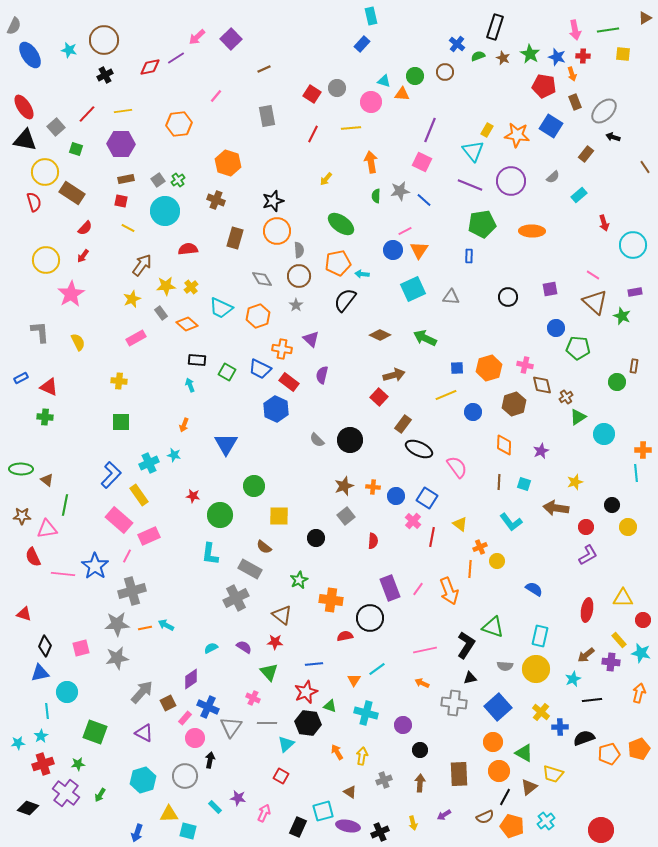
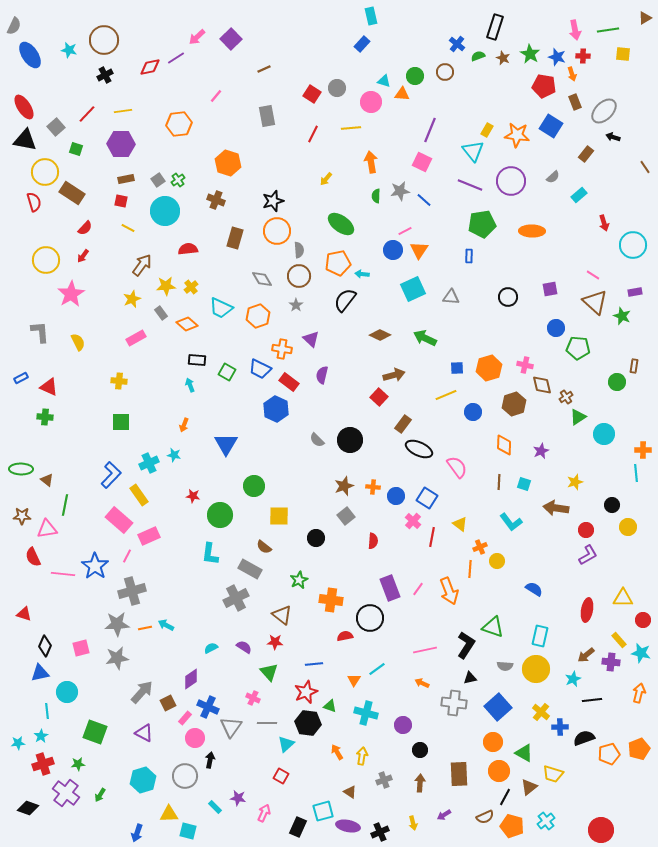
red circle at (586, 527): moved 3 px down
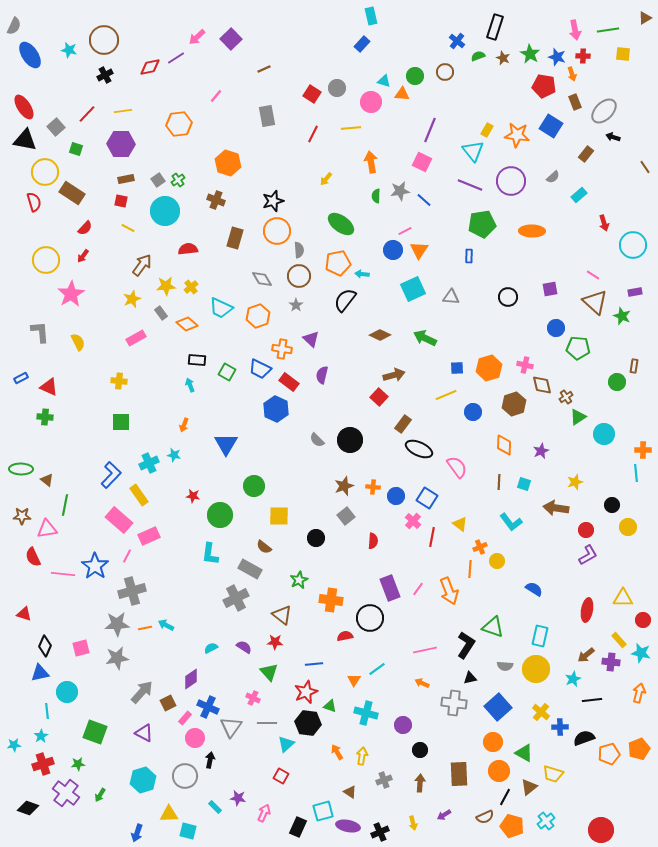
blue cross at (457, 44): moved 3 px up
cyan star at (18, 743): moved 4 px left, 2 px down
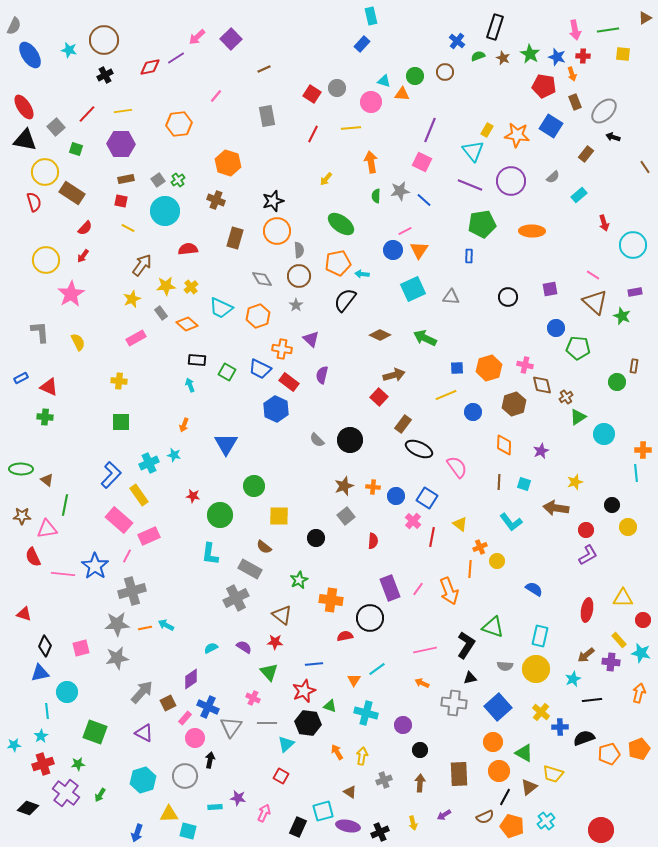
red star at (306, 692): moved 2 px left, 1 px up
cyan rectangle at (215, 807): rotated 48 degrees counterclockwise
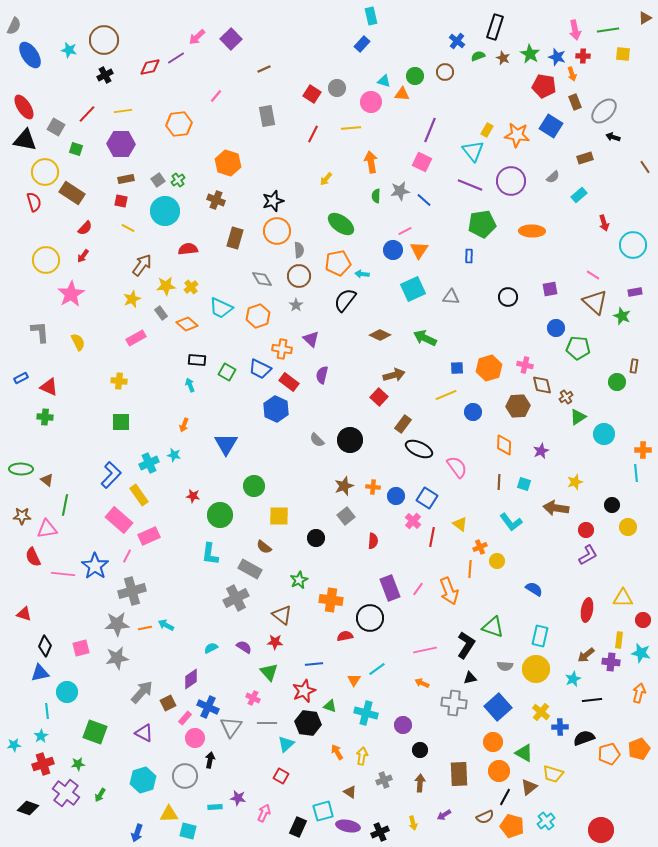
gray square at (56, 127): rotated 18 degrees counterclockwise
brown rectangle at (586, 154): moved 1 px left, 4 px down; rotated 35 degrees clockwise
brown hexagon at (514, 404): moved 4 px right, 2 px down; rotated 15 degrees clockwise
yellow rectangle at (619, 640): rotated 49 degrees clockwise
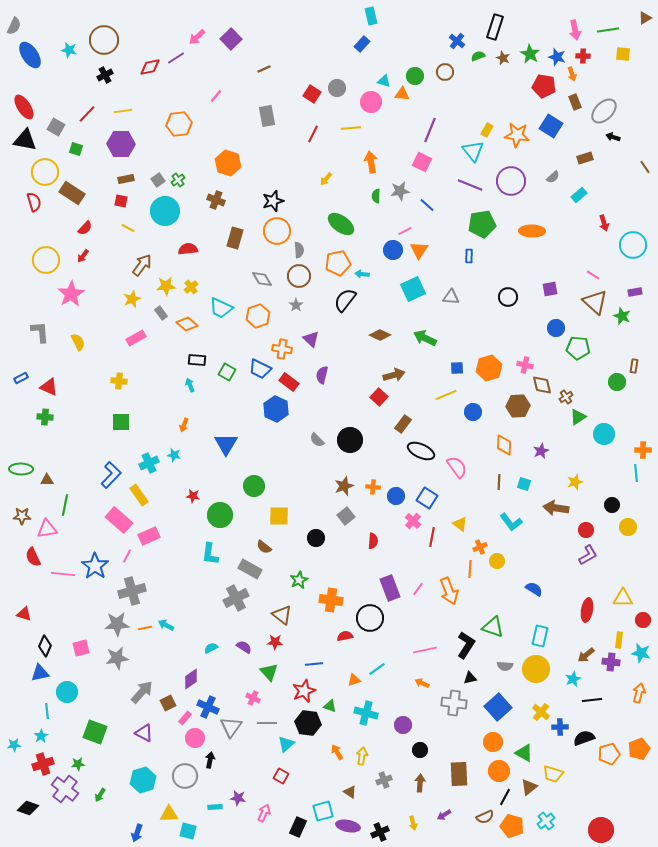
blue line at (424, 200): moved 3 px right, 5 px down
black ellipse at (419, 449): moved 2 px right, 2 px down
brown triangle at (47, 480): rotated 40 degrees counterclockwise
orange triangle at (354, 680): rotated 40 degrees clockwise
purple cross at (66, 793): moved 1 px left, 4 px up
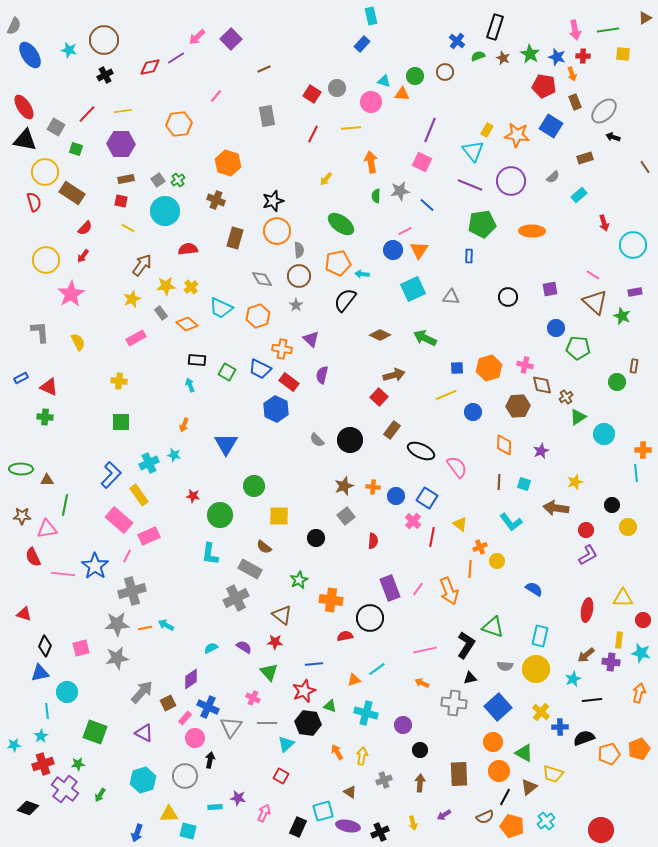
brown rectangle at (403, 424): moved 11 px left, 6 px down
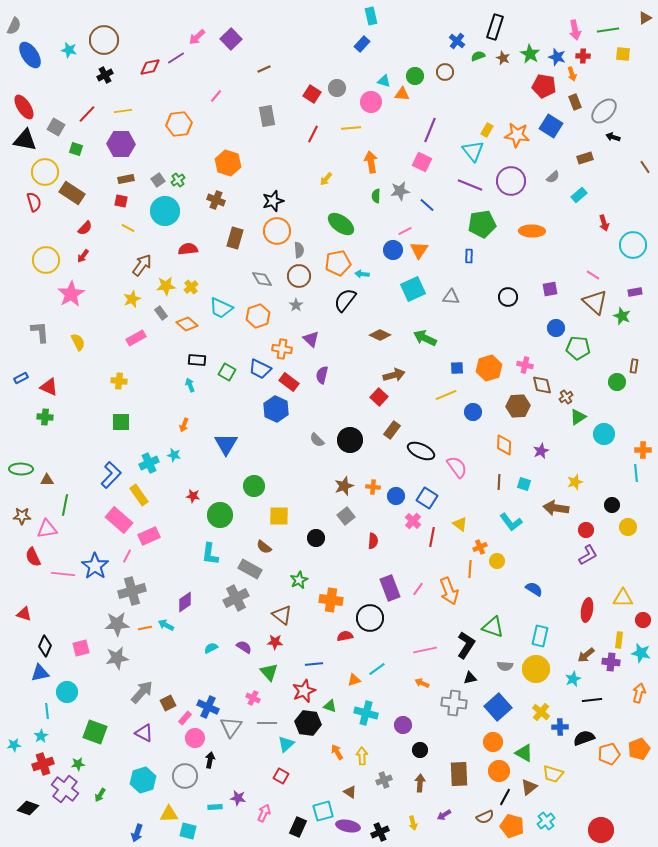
purple diamond at (191, 679): moved 6 px left, 77 px up
yellow arrow at (362, 756): rotated 12 degrees counterclockwise
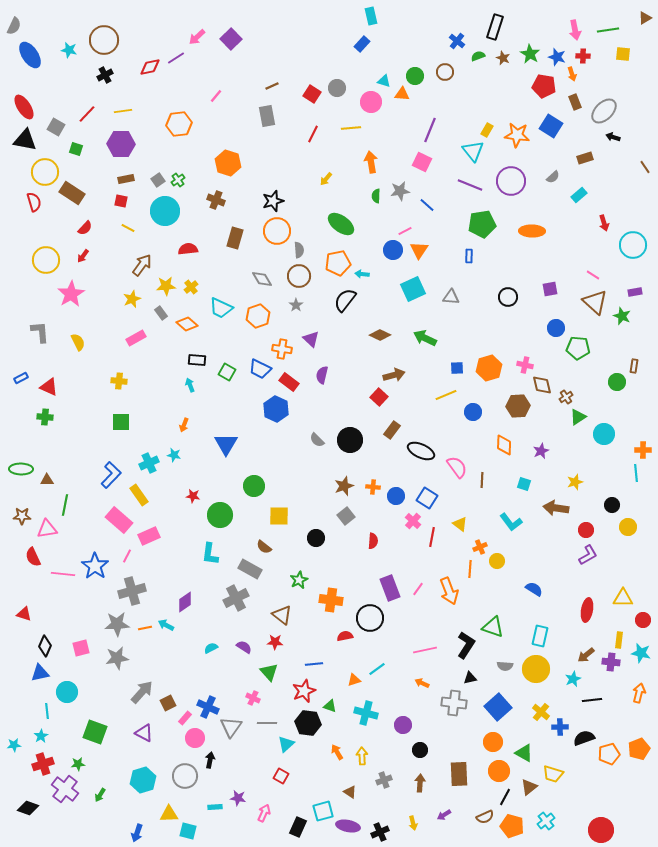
brown line at (264, 69): moved 8 px right, 17 px down
brown line at (499, 482): moved 17 px left, 2 px up
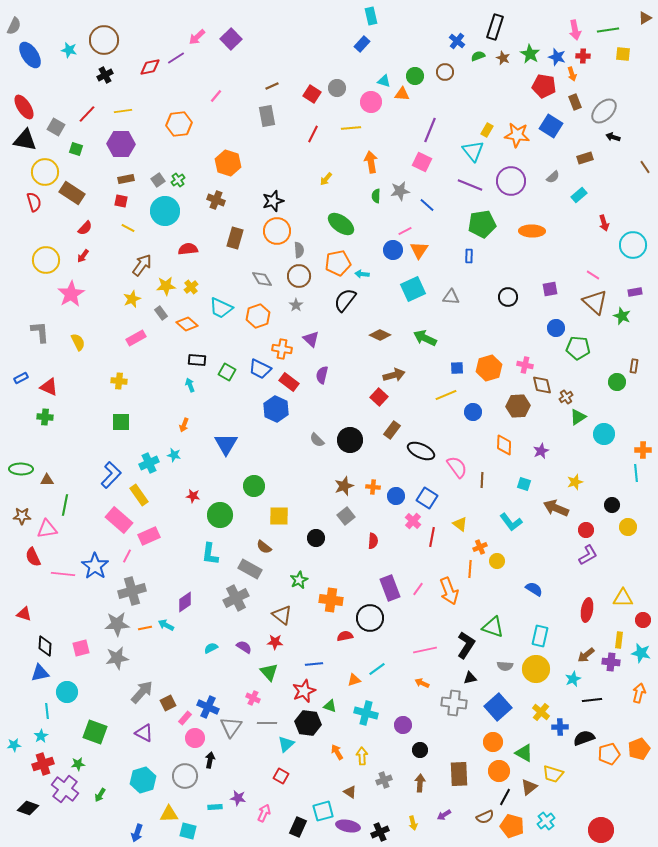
brown arrow at (556, 508): rotated 15 degrees clockwise
black diamond at (45, 646): rotated 20 degrees counterclockwise
